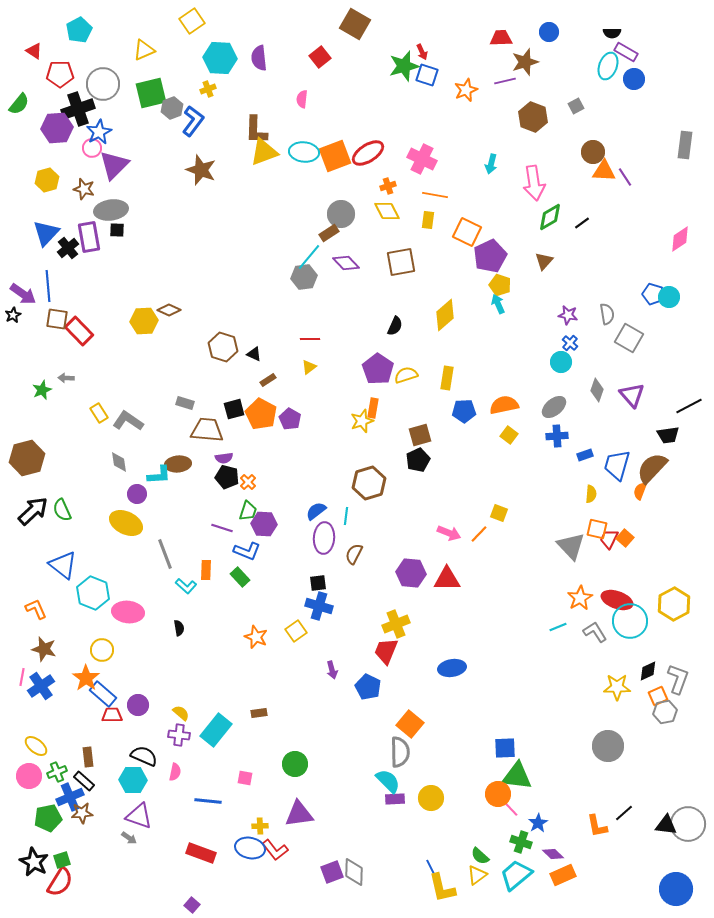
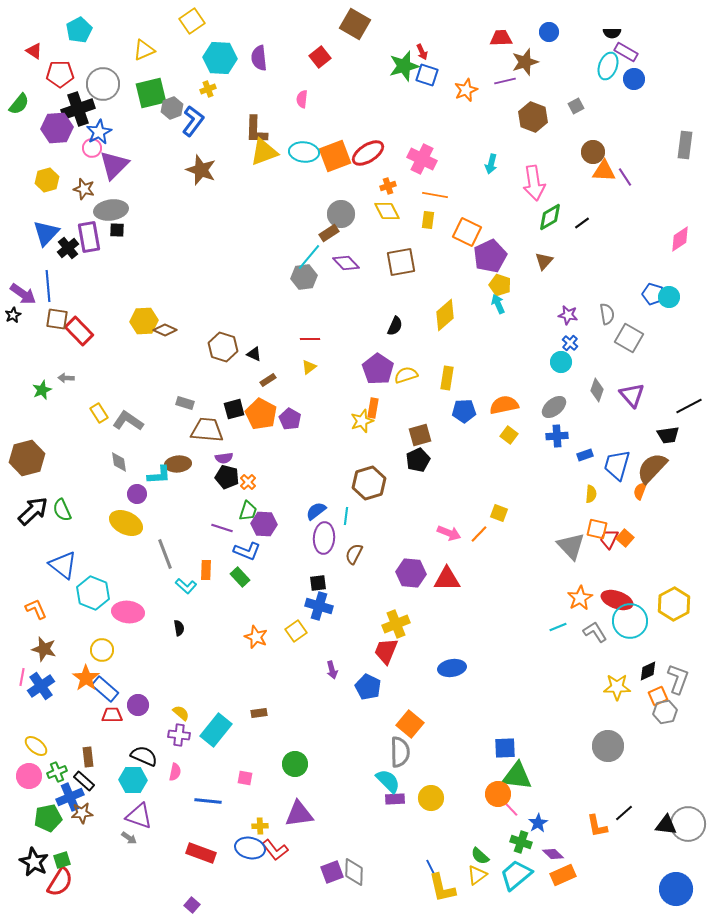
brown diamond at (169, 310): moved 4 px left, 20 px down
blue rectangle at (103, 694): moved 2 px right, 5 px up
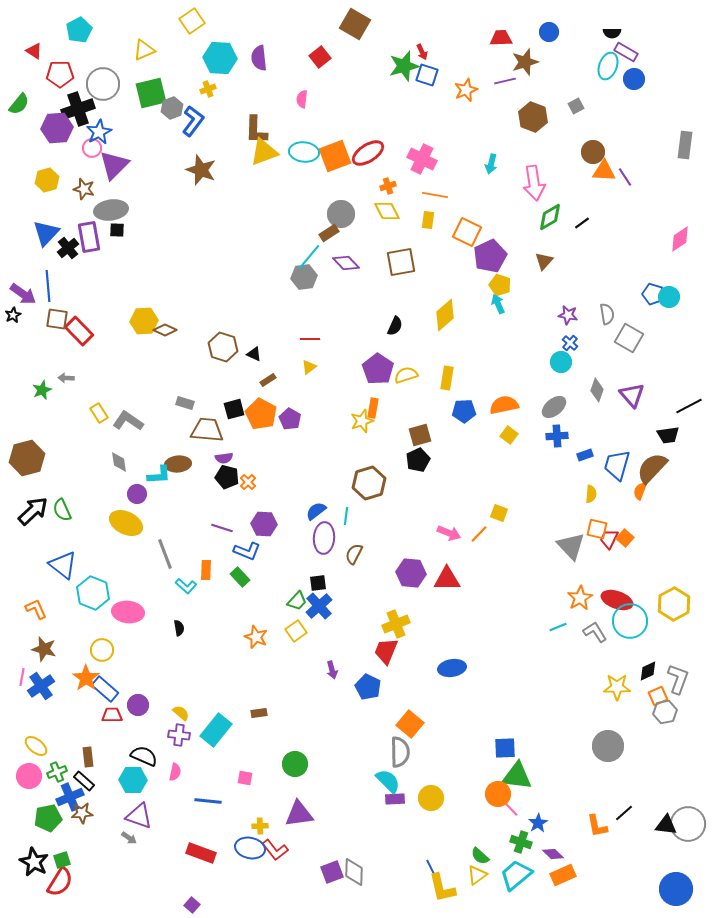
green trapezoid at (248, 511): moved 49 px right, 90 px down; rotated 25 degrees clockwise
blue cross at (319, 606): rotated 32 degrees clockwise
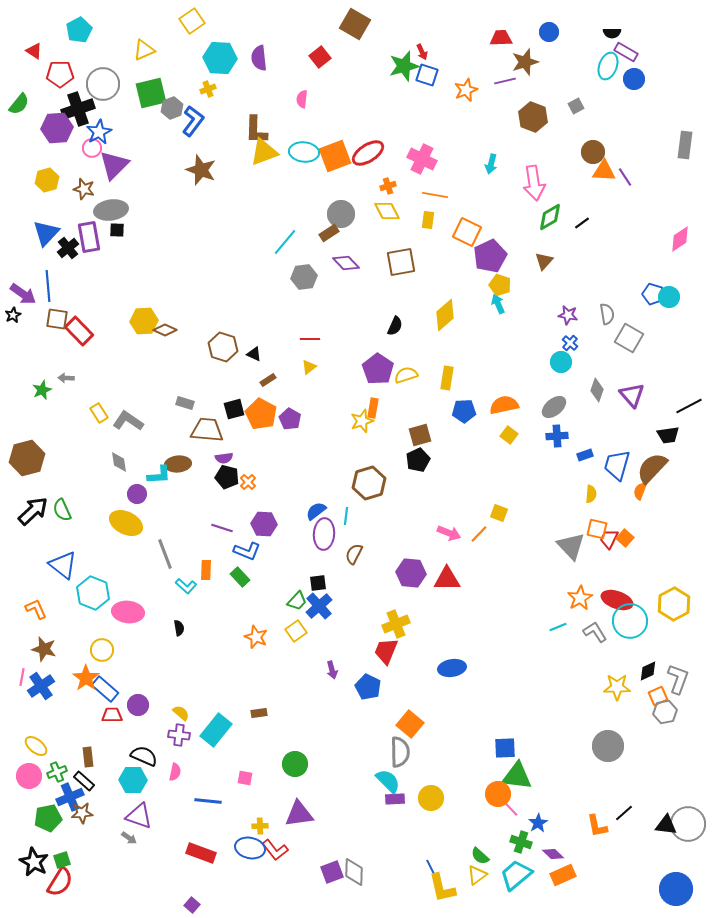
cyan line at (309, 257): moved 24 px left, 15 px up
purple ellipse at (324, 538): moved 4 px up
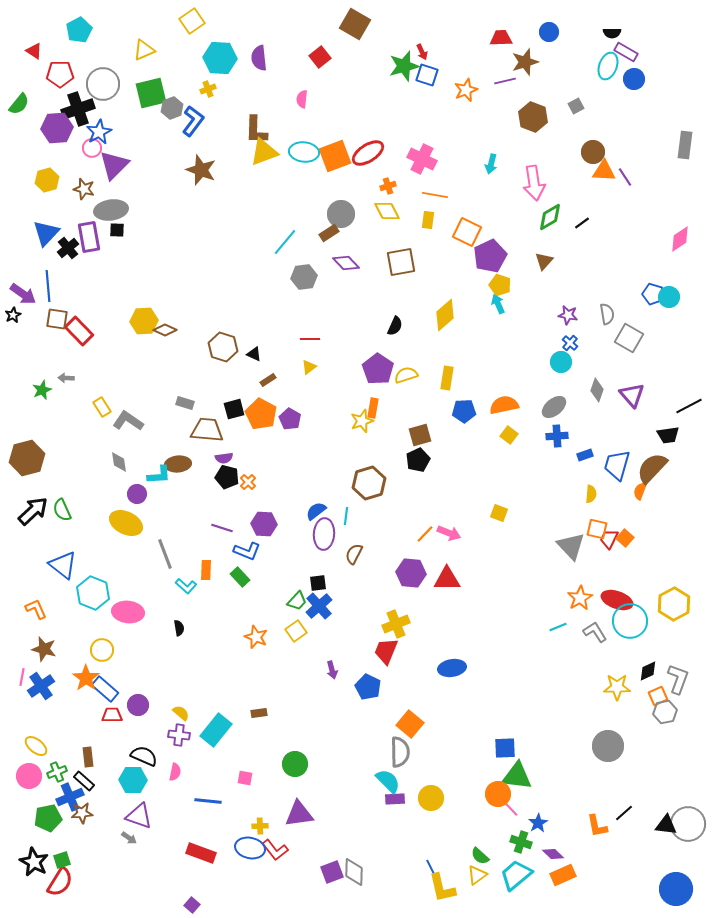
yellow rectangle at (99, 413): moved 3 px right, 6 px up
orange line at (479, 534): moved 54 px left
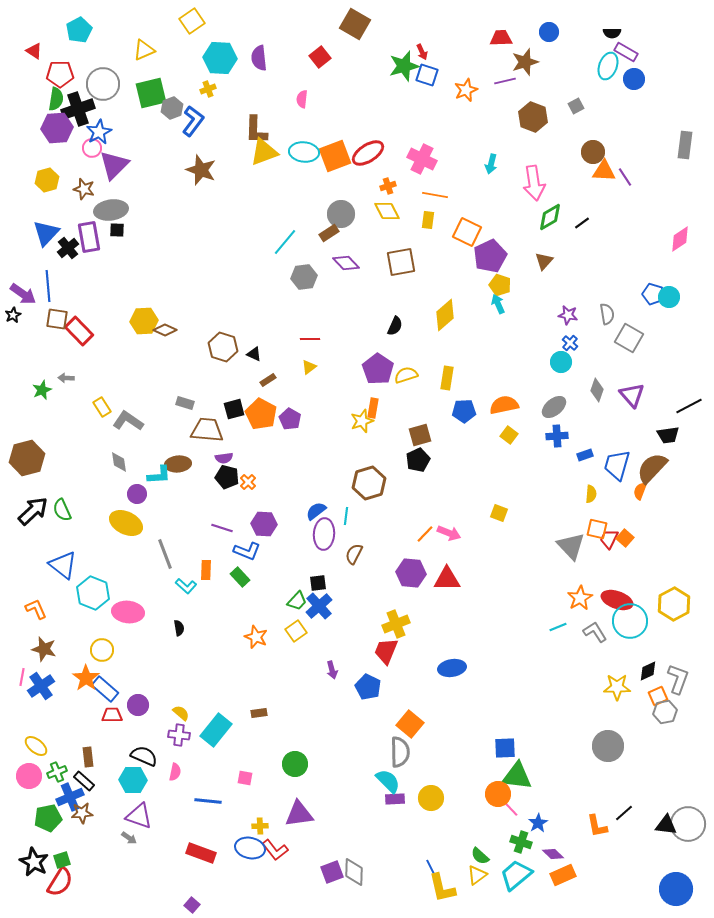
green semicircle at (19, 104): moved 37 px right, 5 px up; rotated 30 degrees counterclockwise
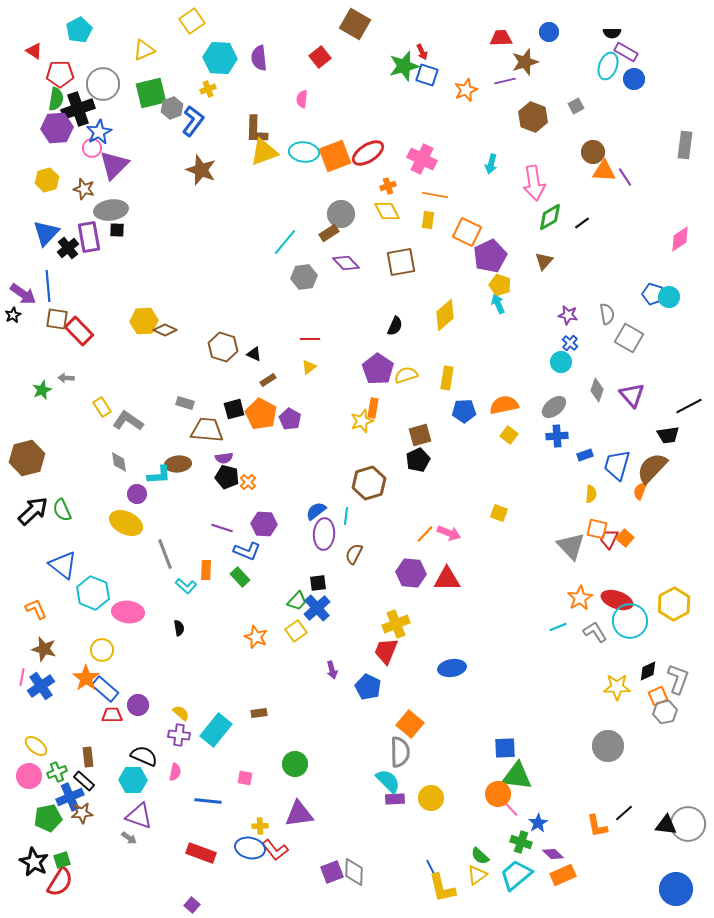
blue cross at (319, 606): moved 2 px left, 2 px down
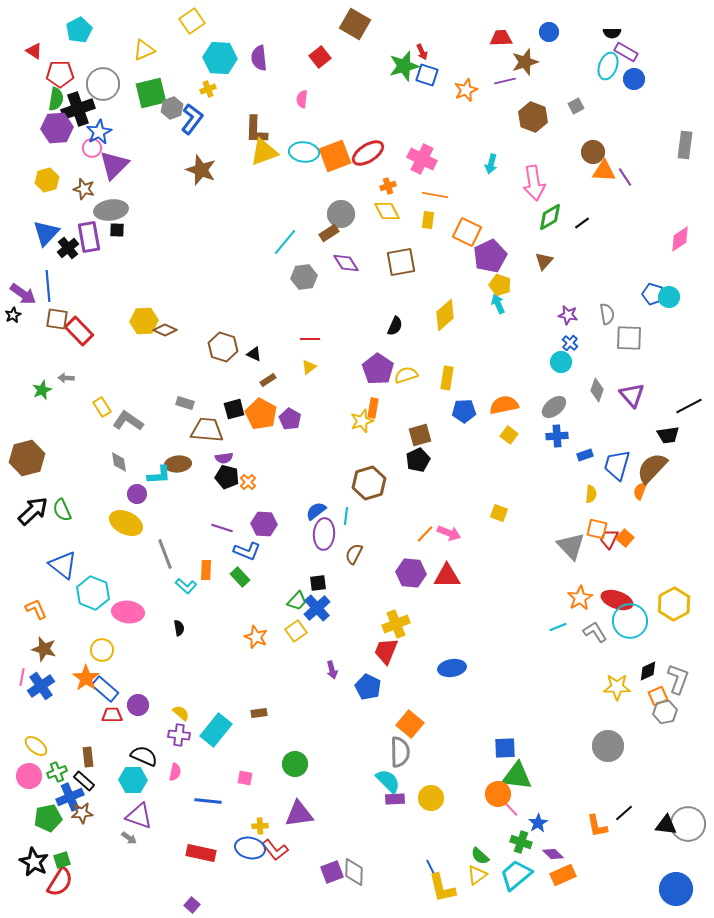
blue L-shape at (193, 121): moved 1 px left, 2 px up
purple diamond at (346, 263): rotated 12 degrees clockwise
gray square at (629, 338): rotated 28 degrees counterclockwise
red triangle at (447, 579): moved 3 px up
red rectangle at (201, 853): rotated 8 degrees counterclockwise
